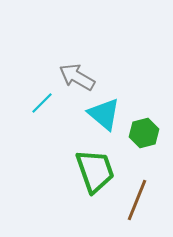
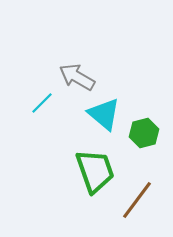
brown line: rotated 15 degrees clockwise
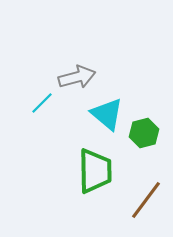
gray arrow: rotated 135 degrees clockwise
cyan triangle: moved 3 px right
green trapezoid: rotated 18 degrees clockwise
brown line: moved 9 px right
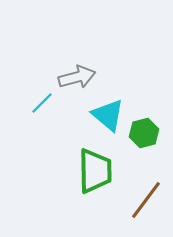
cyan triangle: moved 1 px right, 1 px down
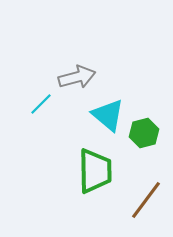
cyan line: moved 1 px left, 1 px down
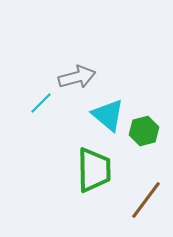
cyan line: moved 1 px up
green hexagon: moved 2 px up
green trapezoid: moved 1 px left, 1 px up
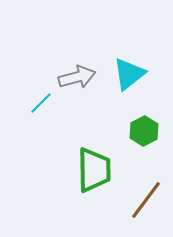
cyan triangle: moved 21 px right, 41 px up; rotated 42 degrees clockwise
green hexagon: rotated 12 degrees counterclockwise
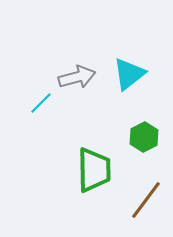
green hexagon: moved 6 px down
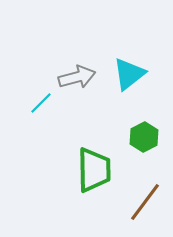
brown line: moved 1 px left, 2 px down
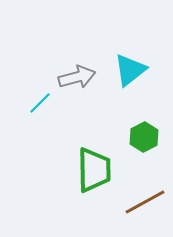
cyan triangle: moved 1 px right, 4 px up
cyan line: moved 1 px left
brown line: rotated 24 degrees clockwise
